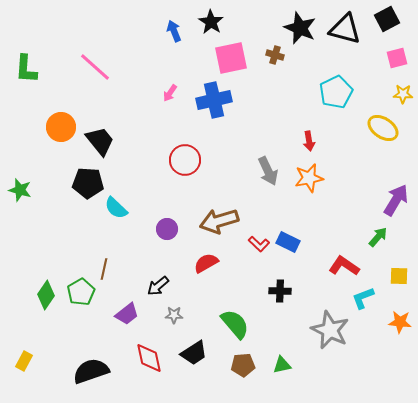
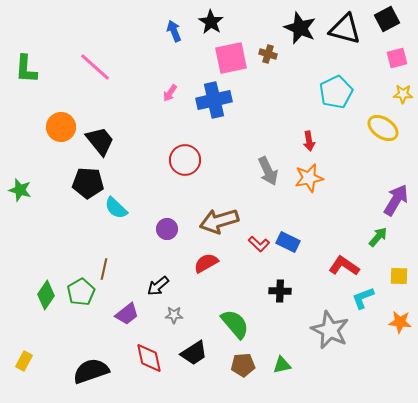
brown cross at (275, 55): moved 7 px left, 1 px up
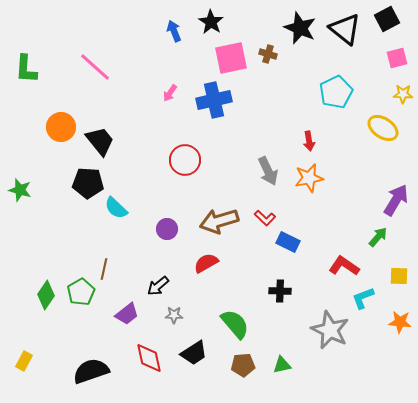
black triangle at (345, 29): rotated 24 degrees clockwise
red L-shape at (259, 244): moved 6 px right, 26 px up
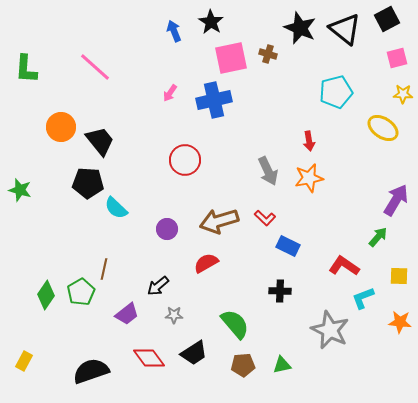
cyan pentagon at (336, 92): rotated 12 degrees clockwise
blue rectangle at (288, 242): moved 4 px down
red diamond at (149, 358): rotated 24 degrees counterclockwise
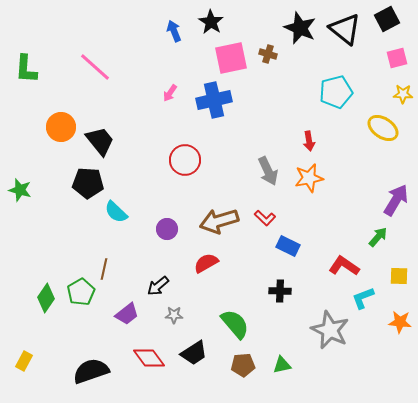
cyan semicircle at (116, 208): moved 4 px down
green diamond at (46, 295): moved 3 px down
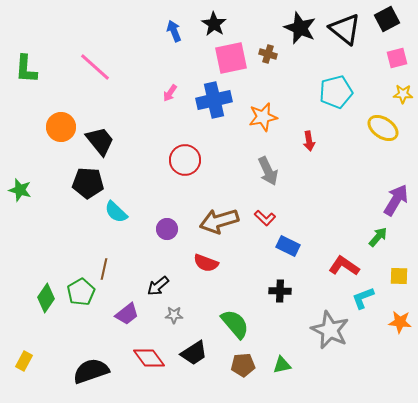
black star at (211, 22): moved 3 px right, 2 px down
orange star at (309, 178): moved 46 px left, 61 px up
red semicircle at (206, 263): rotated 130 degrees counterclockwise
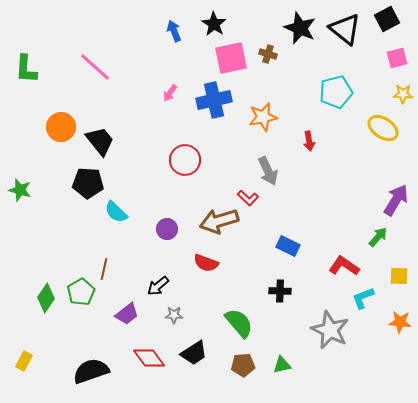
red L-shape at (265, 218): moved 17 px left, 20 px up
green semicircle at (235, 324): moved 4 px right, 1 px up
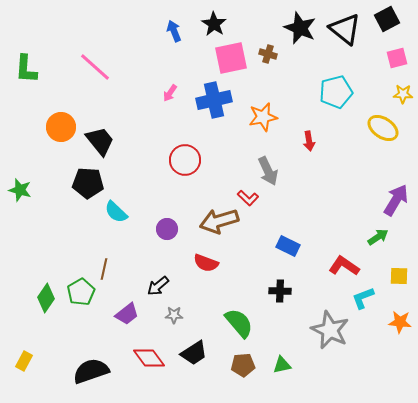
green arrow at (378, 237): rotated 15 degrees clockwise
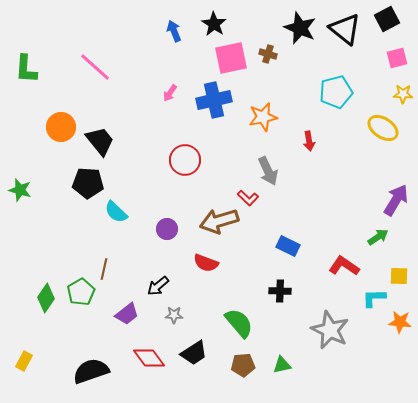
cyan L-shape at (363, 298): moved 11 px right; rotated 20 degrees clockwise
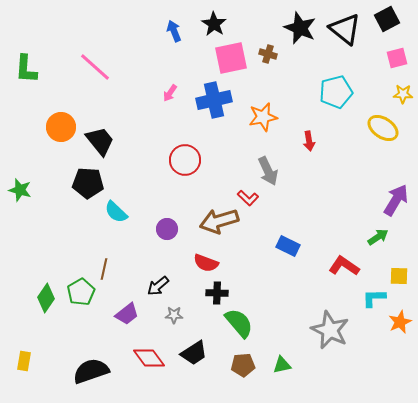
black cross at (280, 291): moved 63 px left, 2 px down
orange star at (400, 322): rotated 30 degrees counterclockwise
yellow rectangle at (24, 361): rotated 18 degrees counterclockwise
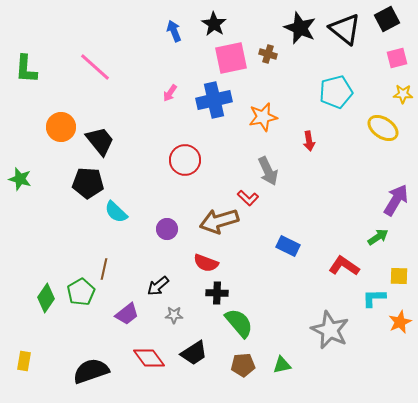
green star at (20, 190): moved 11 px up
